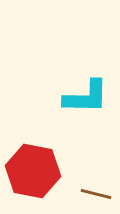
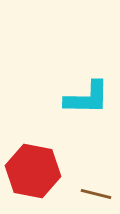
cyan L-shape: moved 1 px right, 1 px down
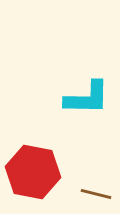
red hexagon: moved 1 px down
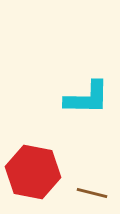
brown line: moved 4 px left, 1 px up
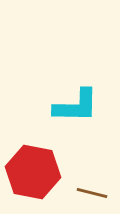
cyan L-shape: moved 11 px left, 8 px down
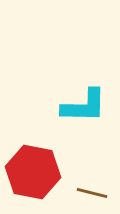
cyan L-shape: moved 8 px right
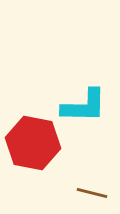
red hexagon: moved 29 px up
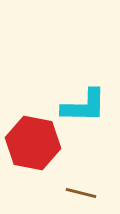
brown line: moved 11 px left
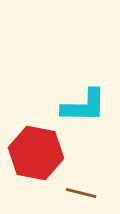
red hexagon: moved 3 px right, 10 px down
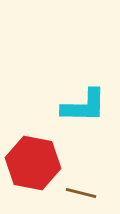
red hexagon: moved 3 px left, 10 px down
